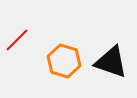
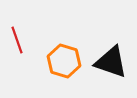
red line: rotated 64 degrees counterclockwise
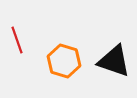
black triangle: moved 3 px right, 1 px up
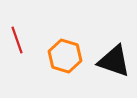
orange hexagon: moved 1 px right, 5 px up
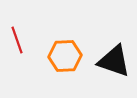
orange hexagon: rotated 20 degrees counterclockwise
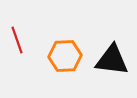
black triangle: moved 2 px left, 1 px up; rotated 12 degrees counterclockwise
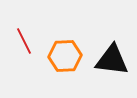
red line: moved 7 px right, 1 px down; rotated 8 degrees counterclockwise
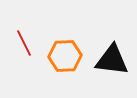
red line: moved 2 px down
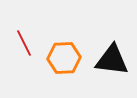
orange hexagon: moved 1 px left, 2 px down
